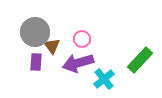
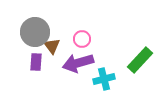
cyan cross: rotated 25 degrees clockwise
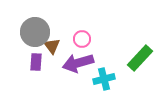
green rectangle: moved 2 px up
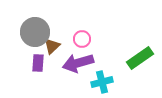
brown triangle: rotated 24 degrees clockwise
green rectangle: rotated 12 degrees clockwise
purple rectangle: moved 2 px right, 1 px down
cyan cross: moved 2 px left, 3 px down
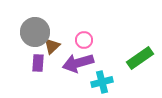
pink circle: moved 2 px right, 1 px down
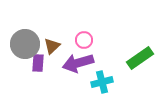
gray circle: moved 10 px left, 12 px down
